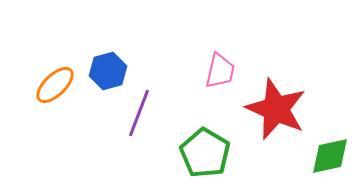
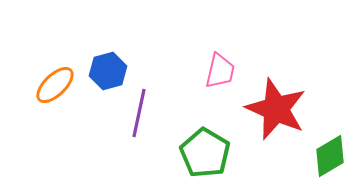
purple line: rotated 9 degrees counterclockwise
green diamond: rotated 18 degrees counterclockwise
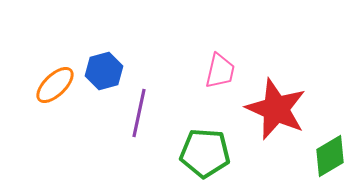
blue hexagon: moved 4 px left
green pentagon: rotated 27 degrees counterclockwise
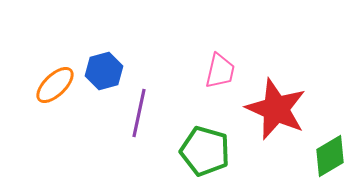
green pentagon: moved 2 px up; rotated 12 degrees clockwise
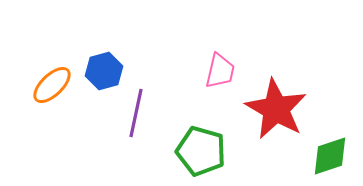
orange ellipse: moved 3 px left
red star: rotated 6 degrees clockwise
purple line: moved 3 px left
green pentagon: moved 4 px left
green diamond: rotated 12 degrees clockwise
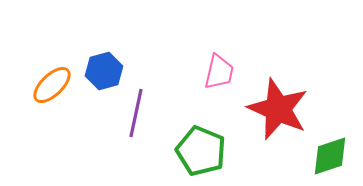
pink trapezoid: moved 1 px left, 1 px down
red star: moved 2 px right; rotated 6 degrees counterclockwise
green pentagon: rotated 6 degrees clockwise
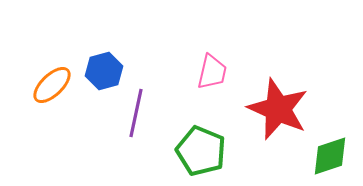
pink trapezoid: moved 7 px left
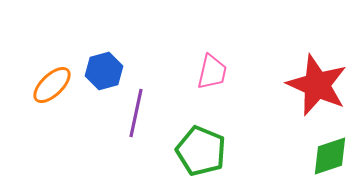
red star: moved 39 px right, 24 px up
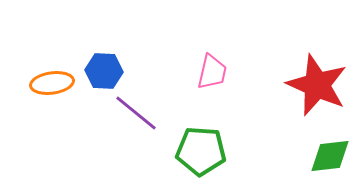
blue hexagon: rotated 18 degrees clockwise
orange ellipse: moved 2 px up; rotated 36 degrees clockwise
purple line: rotated 63 degrees counterclockwise
green pentagon: rotated 18 degrees counterclockwise
green diamond: rotated 12 degrees clockwise
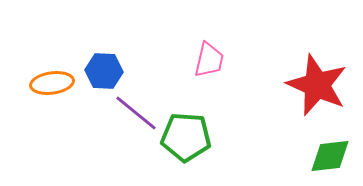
pink trapezoid: moved 3 px left, 12 px up
green pentagon: moved 15 px left, 14 px up
